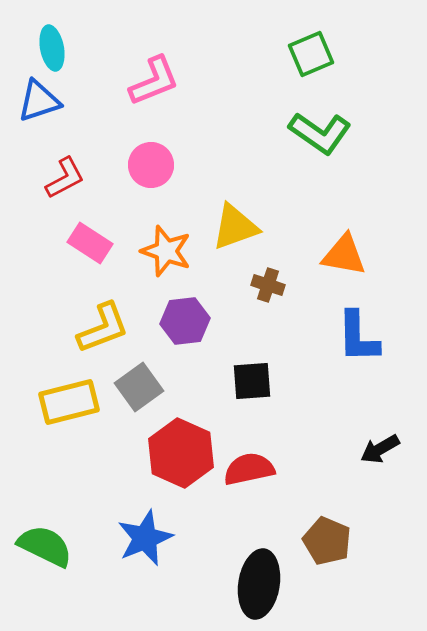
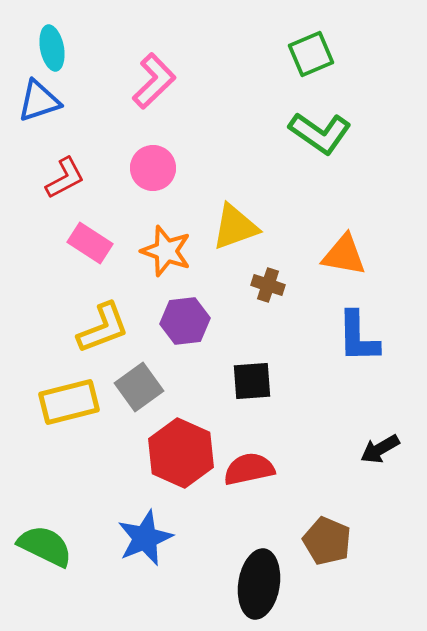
pink L-shape: rotated 22 degrees counterclockwise
pink circle: moved 2 px right, 3 px down
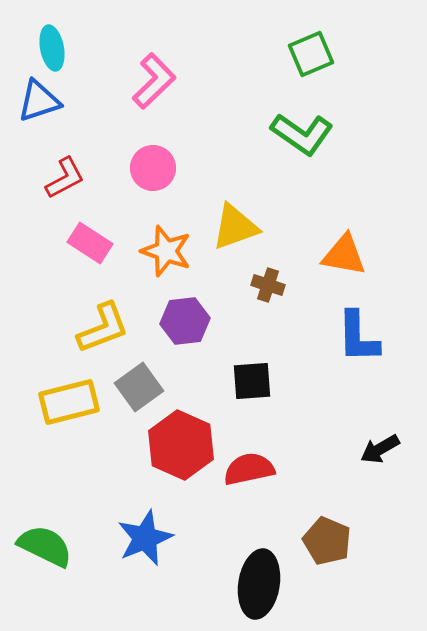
green L-shape: moved 18 px left, 1 px down
red hexagon: moved 8 px up
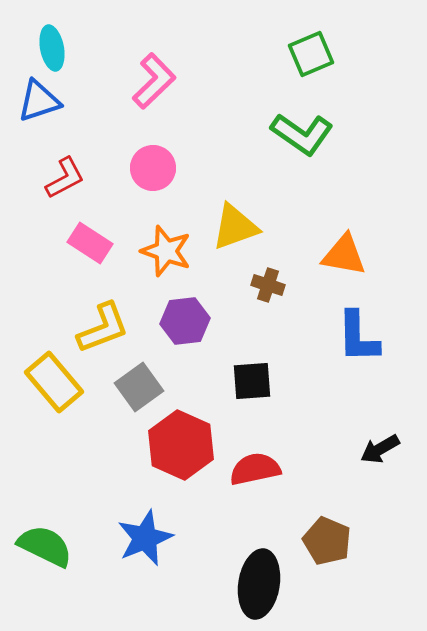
yellow rectangle: moved 15 px left, 20 px up; rotated 64 degrees clockwise
red semicircle: moved 6 px right
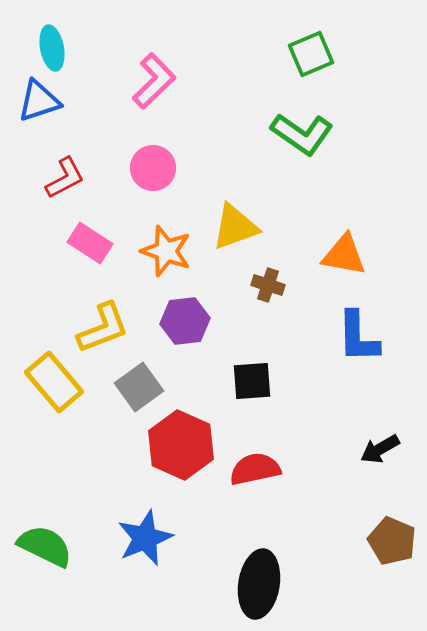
brown pentagon: moved 65 px right
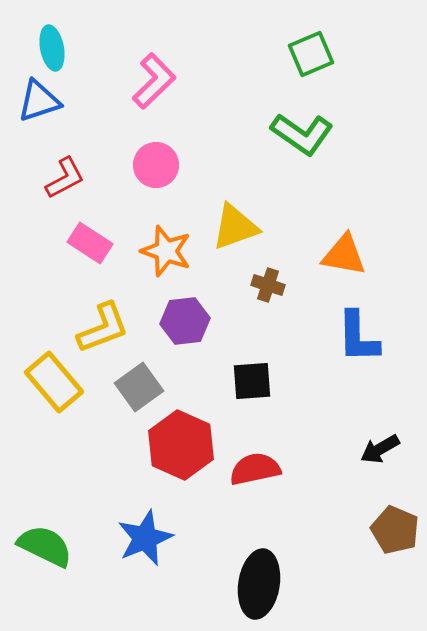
pink circle: moved 3 px right, 3 px up
brown pentagon: moved 3 px right, 11 px up
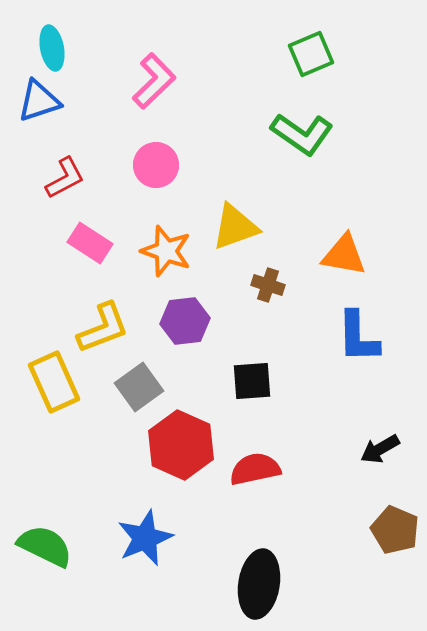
yellow rectangle: rotated 16 degrees clockwise
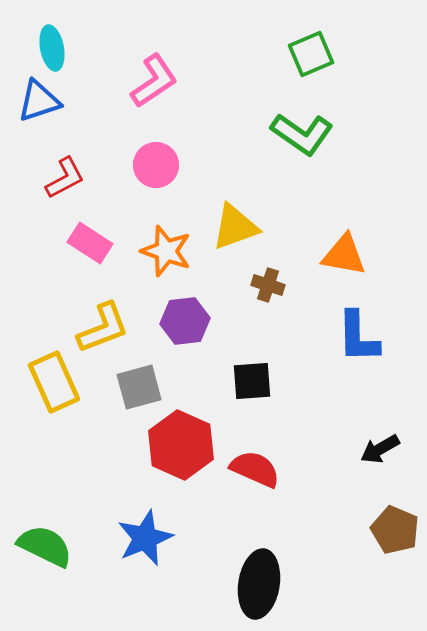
pink L-shape: rotated 10 degrees clockwise
gray square: rotated 21 degrees clockwise
red semicircle: rotated 36 degrees clockwise
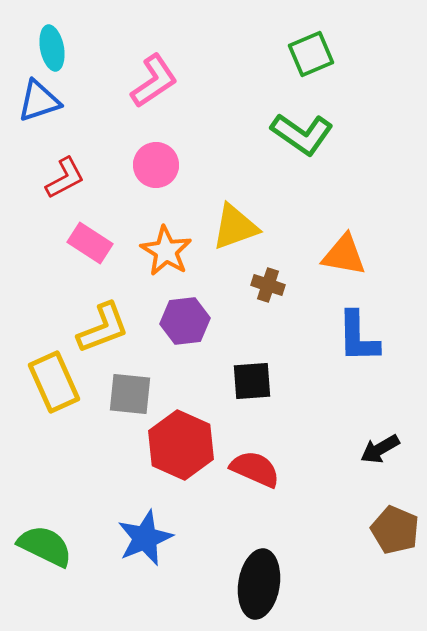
orange star: rotated 12 degrees clockwise
gray square: moved 9 px left, 7 px down; rotated 21 degrees clockwise
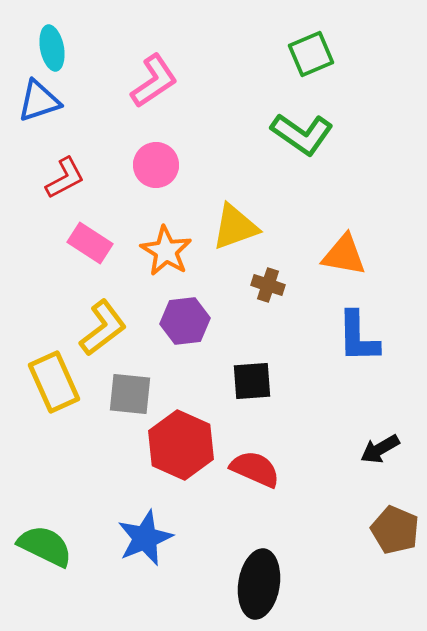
yellow L-shape: rotated 16 degrees counterclockwise
